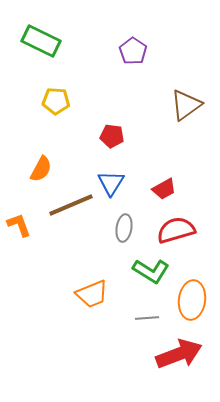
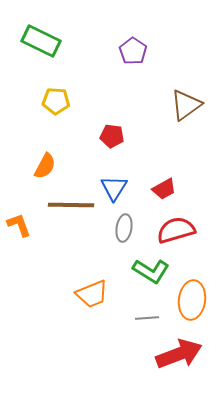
orange semicircle: moved 4 px right, 3 px up
blue triangle: moved 3 px right, 5 px down
brown line: rotated 24 degrees clockwise
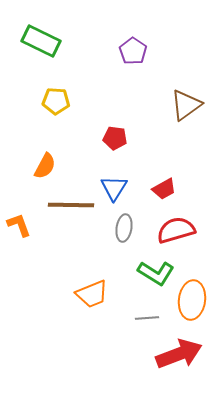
red pentagon: moved 3 px right, 2 px down
green L-shape: moved 5 px right, 2 px down
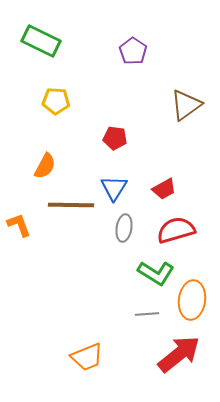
orange trapezoid: moved 5 px left, 63 px down
gray line: moved 4 px up
red arrow: rotated 18 degrees counterclockwise
